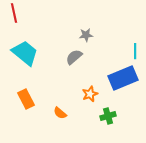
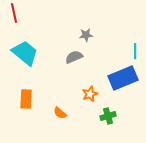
gray semicircle: rotated 18 degrees clockwise
orange rectangle: rotated 30 degrees clockwise
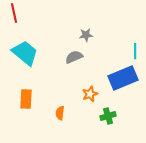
orange semicircle: rotated 56 degrees clockwise
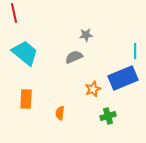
orange star: moved 3 px right, 5 px up
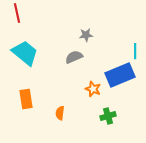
red line: moved 3 px right
blue rectangle: moved 3 px left, 3 px up
orange star: rotated 28 degrees counterclockwise
orange rectangle: rotated 12 degrees counterclockwise
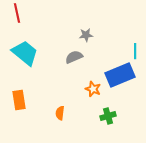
orange rectangle: moved 7 px left, 1 px down
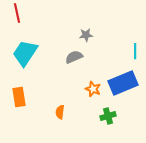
cyan trapezoid: rotated 96 degrees counterclockwise
blue rectangle: moved 3 px right, 8 px down
orange rectangle: moved 3 px up
orange semicircle: moved 1 px up
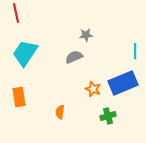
red line: moved 1 px left
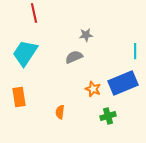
red line: moved 18 px right
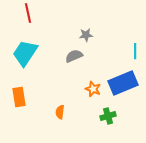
red line: moved 6 px left
gray semicircle: moved 1 px up
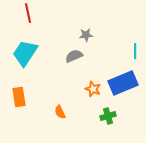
orange semicircle: rotated 32 degrees counterclockwise
